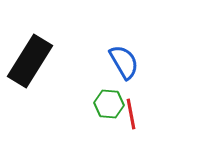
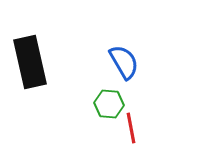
black rectangle: moved 1 px down; rotated 45 degrees counterclockwise
red line: moved 14 px down
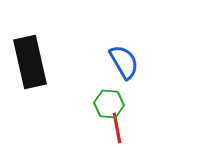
red line: moved 14 px left
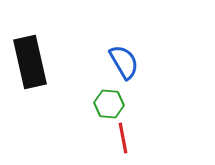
red line: moved 6 px right, 10 px down
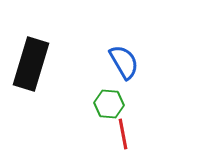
black rectangle: moved 1 px right, 2 px down; rotated 30 degrees clockwise
red line: moved 4 px up
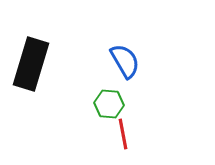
blue semicircle: moved 1 px right, 1 px up
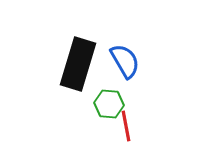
black rectangle: moved 47 px right
red line: moved 3 px right, 8 px up
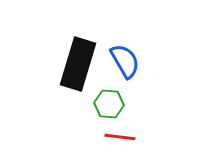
red line: moved 6 px left, 11 px down; rotated 72 degrees counterclockwise
